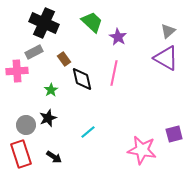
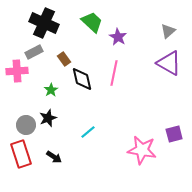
purple triangle: moved 3 px right, 5 px down
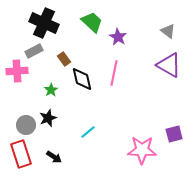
gray triangle: rotated 42 degrees counterclockwise
gray rectangle: moved 1 px up
purple triangle: moved 2 px down
pink star: rotated 8 degrees counterclockwise
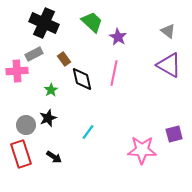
gray rectangle: moved 3 px down
cyan line: rotated 14 degrees counterclockwise
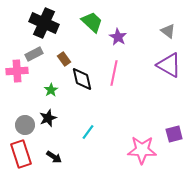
gray circle: moved 1 px left
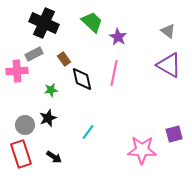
green star: rotated 24 degrees clockwise
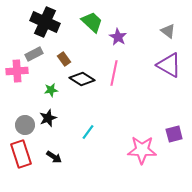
black cross: moved 1 px right, 1 px up
black diamond: rotated 45 degrees counterclockwise
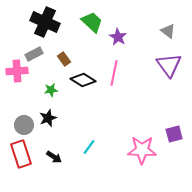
purple triangle: rotated 24 degrees clockwise
black diamond: moved 1 px right, 1 px down
gray circle: moved 1 px left
cyan line: moved 1 px right, 15 px down
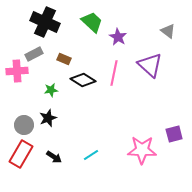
brown rectangle: rotated 32 degrees counterclockwise
purple triangle: moved 19 px left; rotated 12 degrees counterclockwise
cyan line: moved 2 px right, 8 px down; rotated 21 degrees clockwise
red rectangle: rotated 48 degrees clockwise
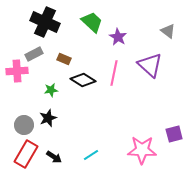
red rectangle: moved 5 px right
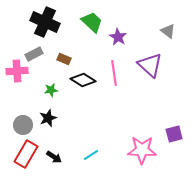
pink line: rotated 20 degrees counterclockwise
gray circle: moved 1 px left
